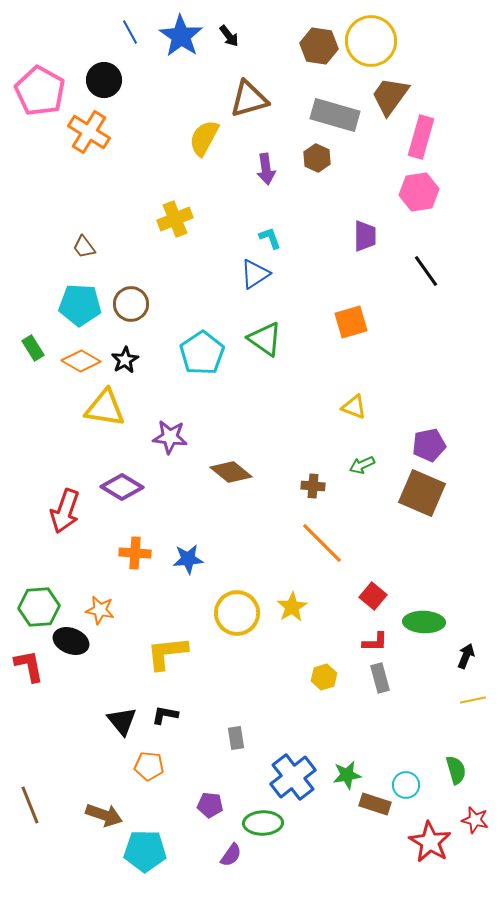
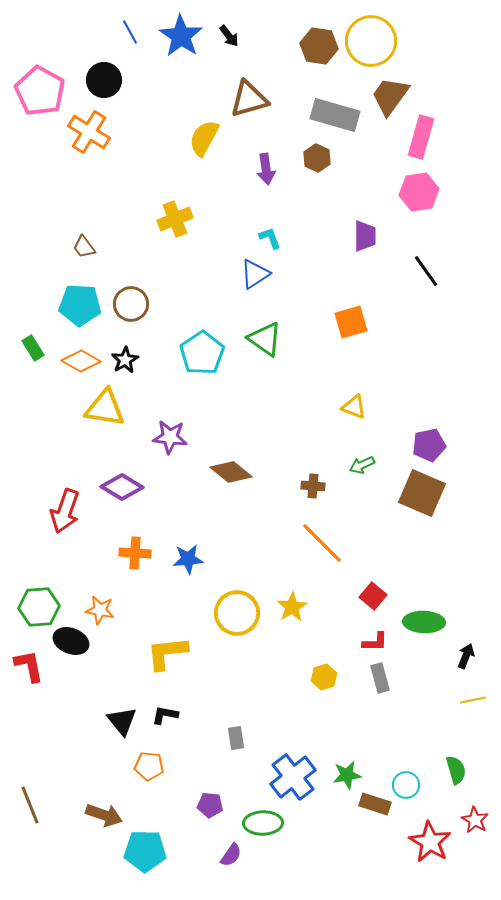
red star at (475, 820): rotated 16 degrees clockwise
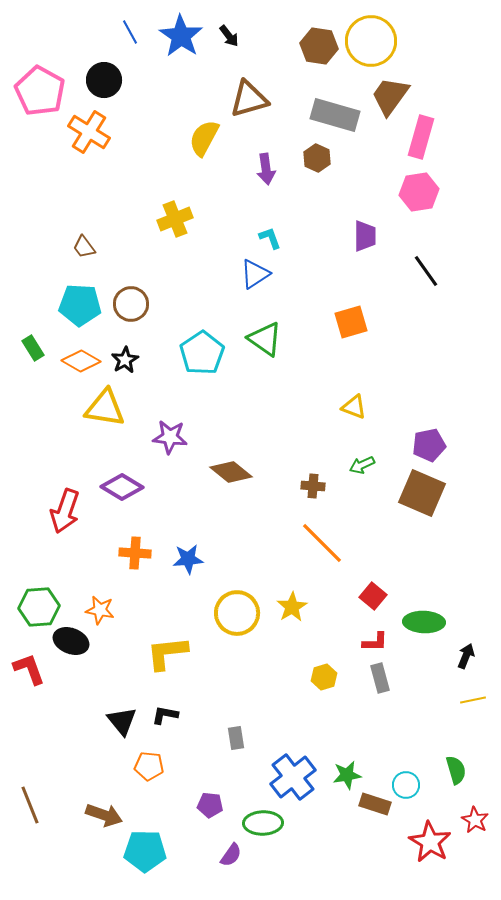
red L-shape at (29, 666): moved 3 px down; rotated 9 degrees counterclockwise
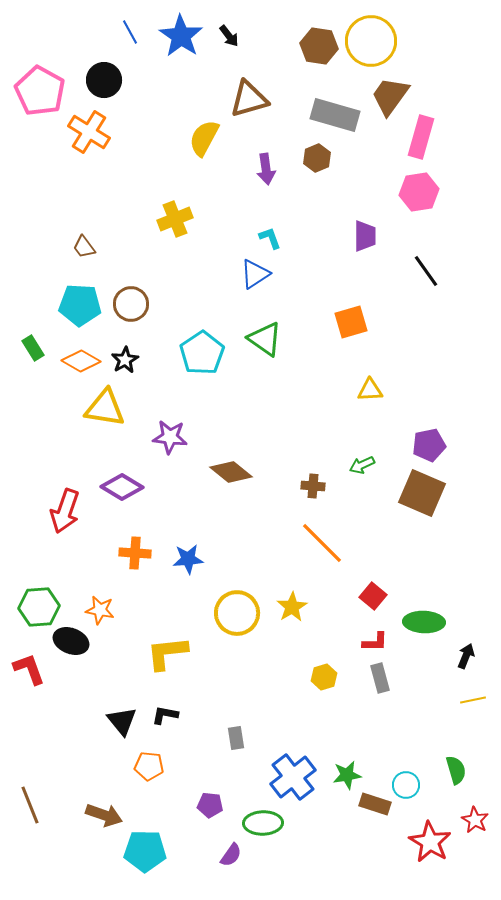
brown hexagon at (317, 158): rotated 12 degrees clockwise
yellow triangle at (354, 407): moved 16 px right, 17 px up; rotated 24 degrees counterclockwise
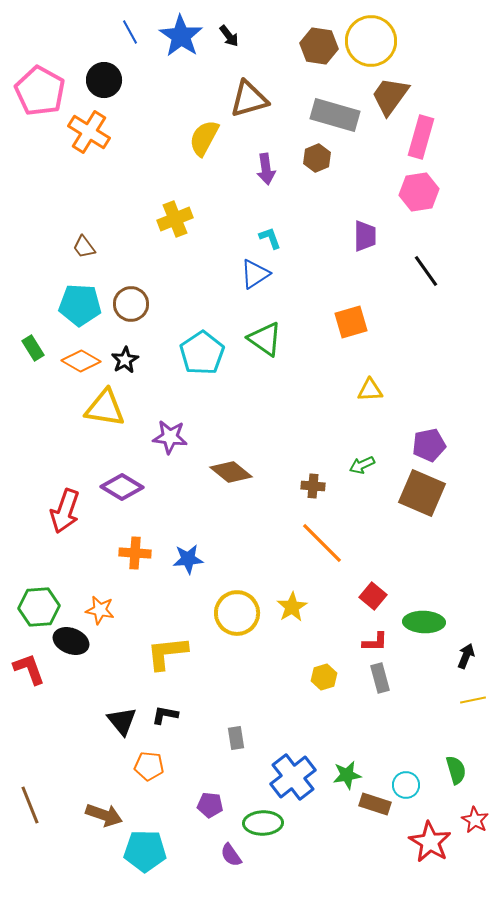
purple semicircle at (231, 855): rotated 110 degrees clockwise
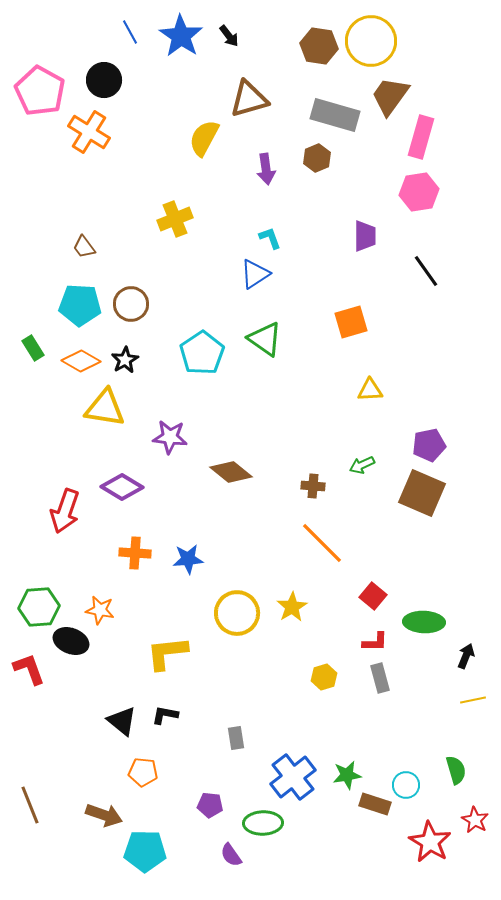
black triangle at (122, 721): rotated 12 degrees counterclockwise
orange pentagon at (149, 766): moved 6 px left, 6 px down
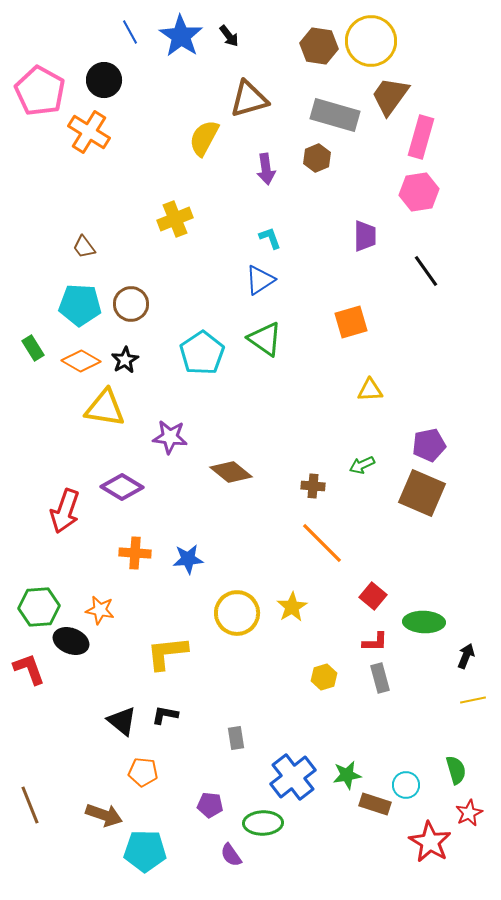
blue triangle at (255, 274): moved 5 px right, 6 px down
red star at (475, 820): moved 6 px left, 7 px up; rotated 16 degrees clockwise
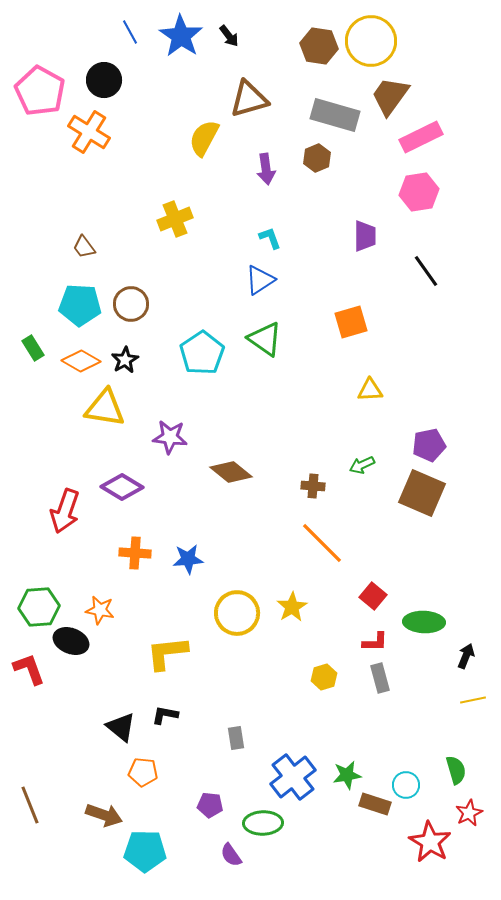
pink rectangle at (421, 137): rotated 48 degrees clockwise
black triangle at (122, 721): moved 1 px left, 6 px down
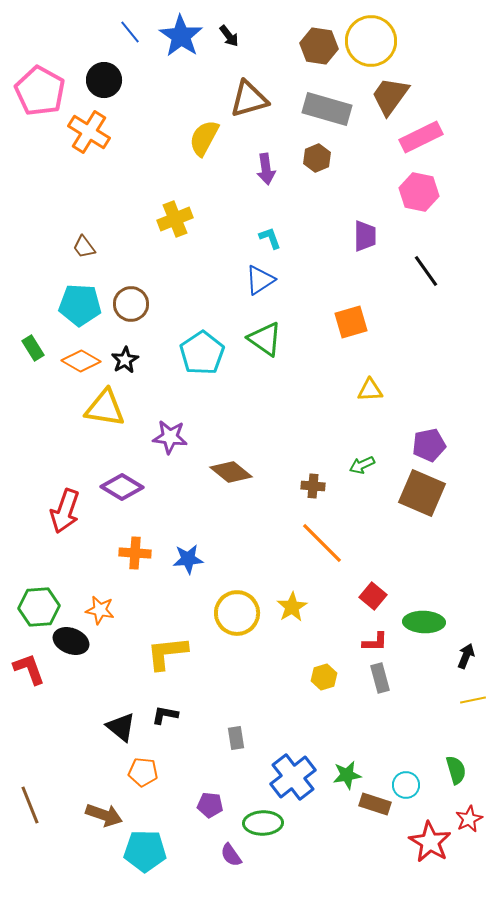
blue line at (130, 32): rotated 10 degrees counterclockwise
gray rectangle at (335, 115): moved 8 px left, 6 px up
pink hexagon at (419, 192): rotated 21 degrees clockwise
red star at (469, 813): moved 6 px down
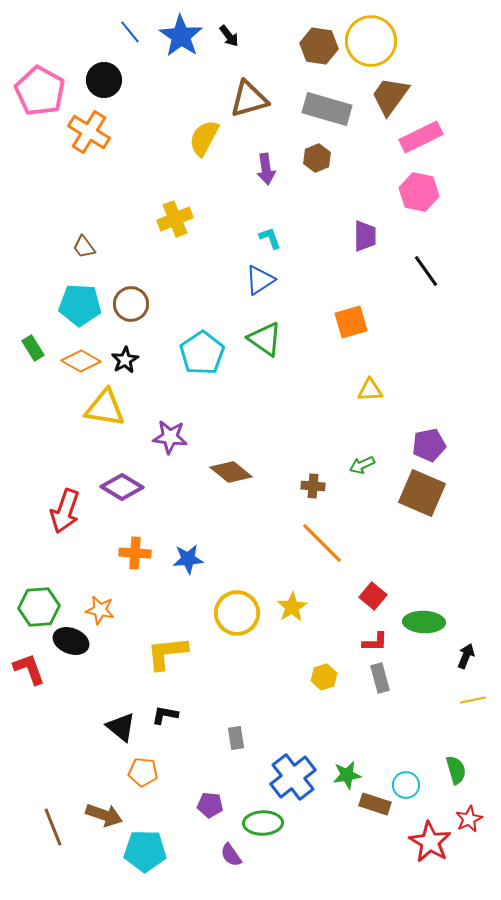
brown line at (30, 805): moved 23 px right, 22 px down
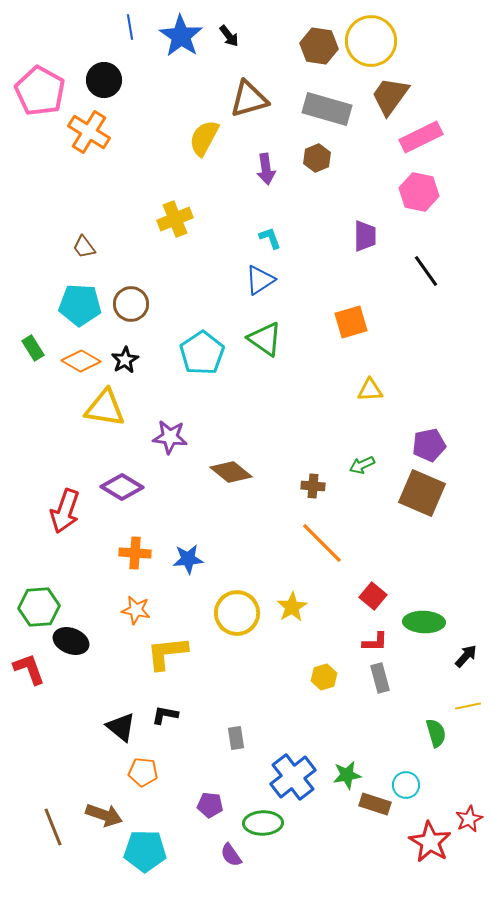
blue line at (130, 32): moved 5 px up; rotated 30 degrees clockwise
orange star at (100, 610): moved 36 px right
black arrow at (466, 656): rotated 20 degrees clockwise
yellow line at (473, 700): moved 5 px left, 6 px down
green semicircle at (456, 770): moved 20 px left, 37 px up
